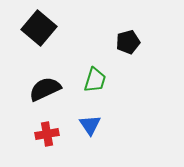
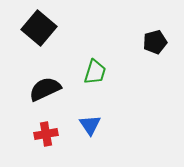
black pentagon: moved 27 px right
green trapezoid: moved 8 px up
red cross: moved 1 px left
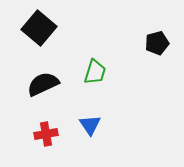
black pentagon: moved 2 px right, 1 px down
black semicircle: moved 2 px left, 5 px up
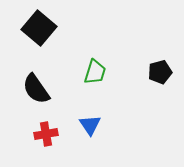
black pentagon: moved 3 px right, 29 px down
black semicircle: moved 7 px left, 5 px down; rotated 100 degrees counterclockwise
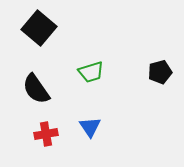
green trapezoid: moved 4 px left; rotated 56 degrees clockwise
blue triangle: moved 2 px down
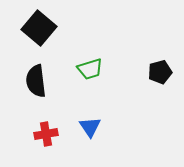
green trapezoid: moved 1 px left, 3 px up
black semicircle: moved 8 px up; rotated 28 degrees clockwise
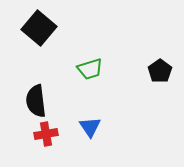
black pentagon: moved 1 px up; rotated 20 degrees counterclockwise
black semicircle: moved 20 px down
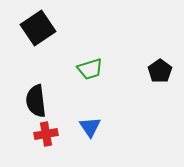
black square: moved 1 px left; rotated 16 degrees clockwise
